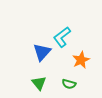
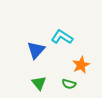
cyan L-shape: rotated 70 degrees clockwise
blue triangle: moved 6 px left, 2 px up
orange star: moved 5 px down
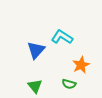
green triangle: moved 4 px left, 3 px down
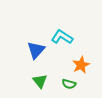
green triangle: moved 5 px right, 5 px up
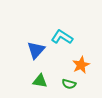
green triangle: rotated 42 degrees counterclockwise
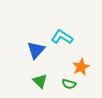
orange star: moved 2 px down
green triangle: rotated 35 degrees clockwise
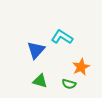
green triangle: rotated 28 degrees counterclockwise
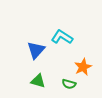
orange star: moved 2 px right
green triangle: moved 2 px left
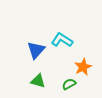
cyan L-shape: moved 3 px down
green semicircle: rotated 136 degrees clockwise
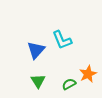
cyan L-shape: rotated 145 degrees counterclockwise
orange star: moved 5 px right, 7 px down
green triangle: rotated 42 degrees clockwise
